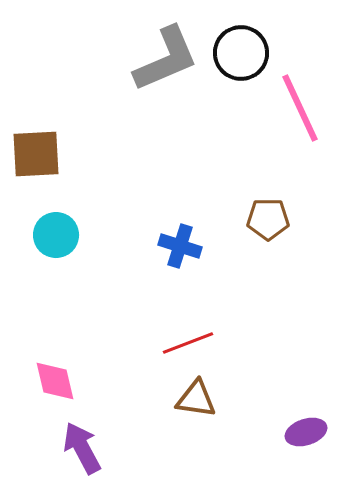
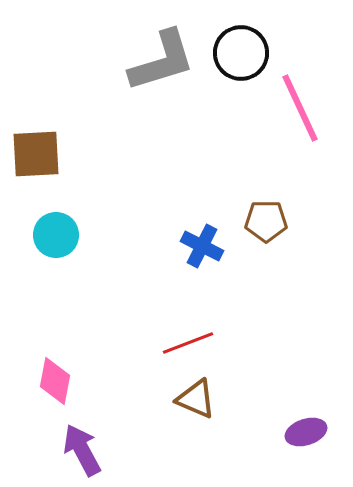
gray L-shape: moved 4 px left, 2 px down; rotated 6 degrees clockwise
brown pentagon: moved 2 px left, 2 px down
blue cross: moved 22 px right; rotated 9 degrees clockwise
pink diamond: rotated 24 degrees clockwise
brown triangle: rotated 15 degrees clockwise
purple arrow: moved 2 px down
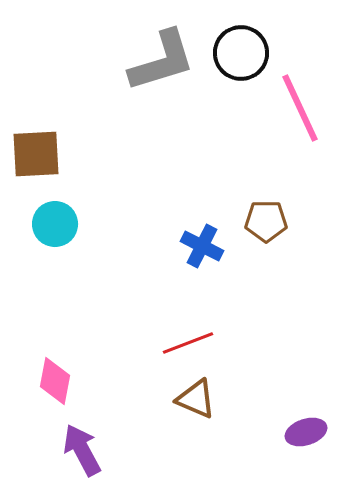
cyan circle: moved 1 px left, 11 px up
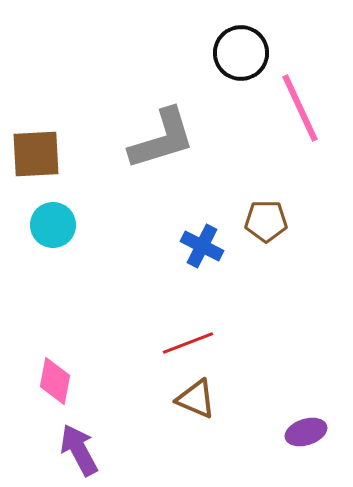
gray L-shape: moved 78 px down
cyan circle: moved 2 px left, 1 px down
purple arrow: moved 3 px left
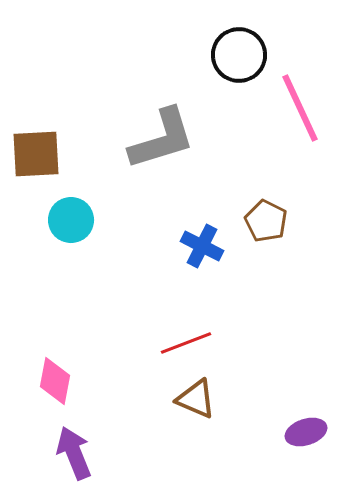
black circle: moved 2 px left, 2 px down
brown pentagon: rotated 27 degrees clockwise
cyan circle: moved 18 px right, 5 px up
red line: moved 2 px left
purple arrow: moved 5 px left, 3 px down; rotated 6 degrees clockwise
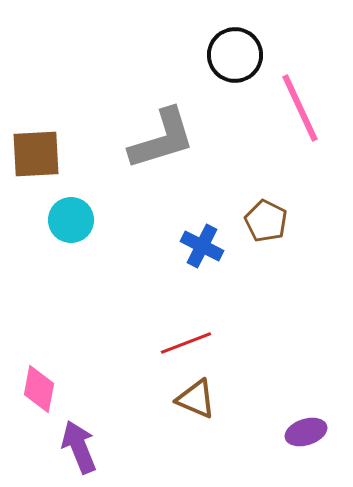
black circle: moved 4 px left
pink diamond: moved 16 px left, 8 px down
purple arrow: moved 5 px right, 6 px up
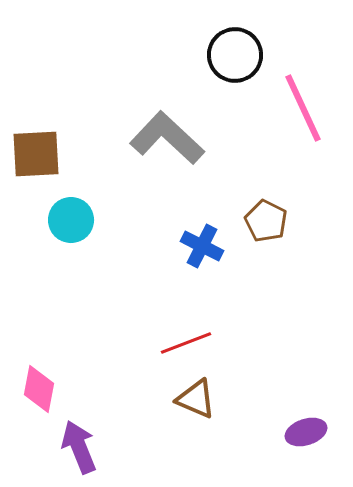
pink line: moved 3 px right
gray L-shape: moved 5 px right, 1 px up; rotated 120 degrees counterclockwise
